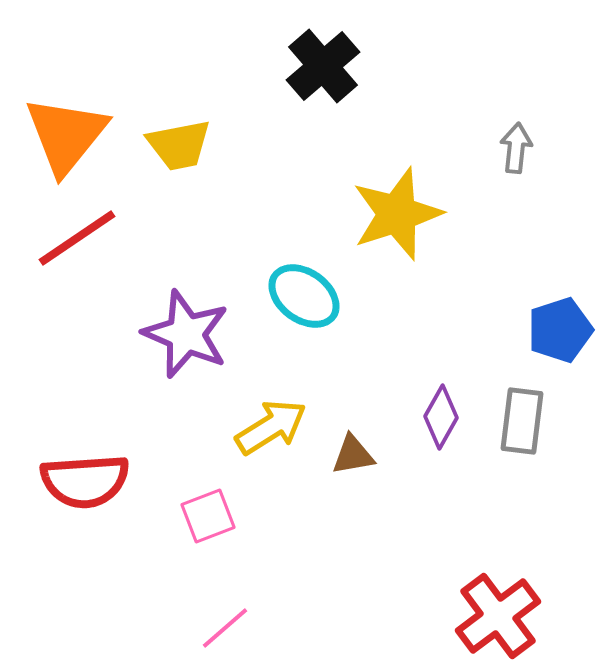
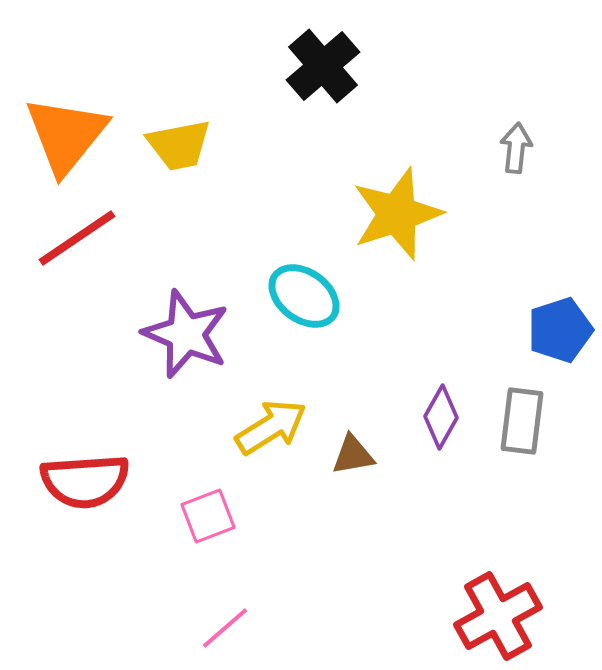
red cross: rotated 8 degrees clockwise
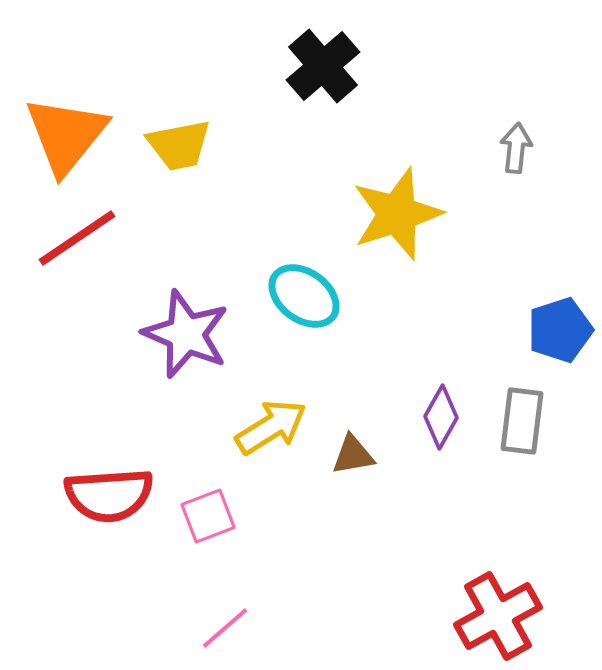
red semicircle: moved 24 px right, 14 px down
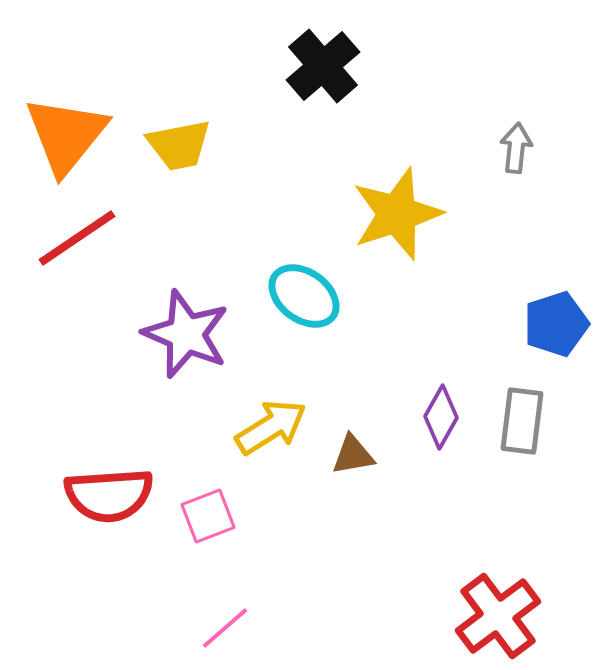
blue pentagon: moved 4 px left, 6 px up
red cross: rotated 8 degrees counterclockwise
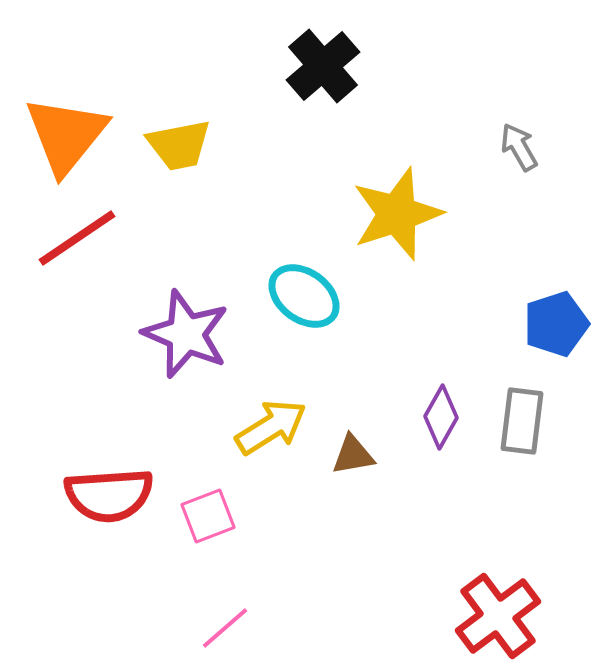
gray arrow: moved 3 px right, 1 px up; rotated 36 degrees counterclockwise
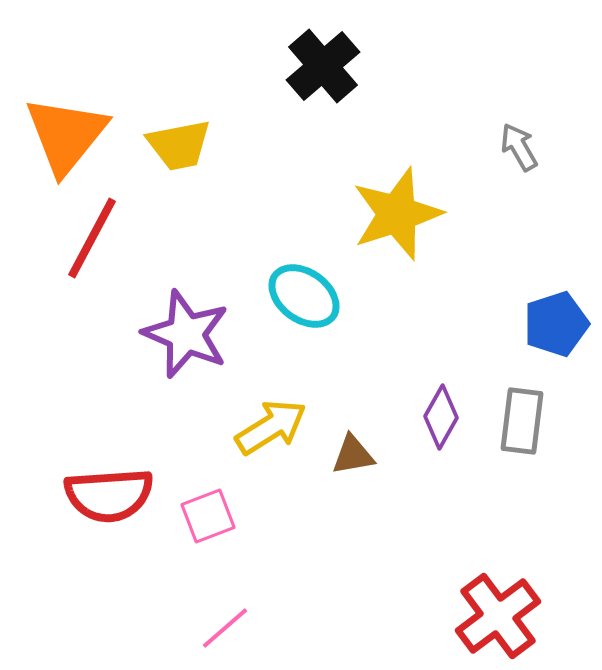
red line: moved 15 px right; rotated 28 degrees counterclockwise
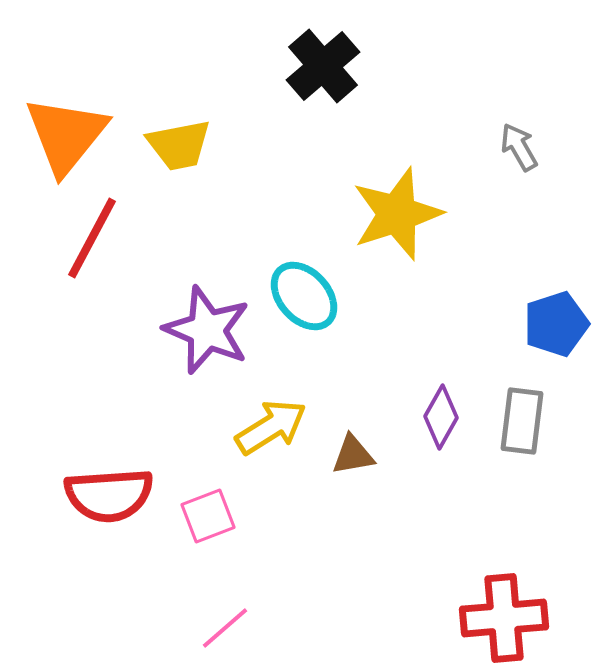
cyan ellipse: rotated 12 degrees clockwise
purple star: moved 21 px right, 4 px up
red cross: moved 6 px right, 2 px down; rotated 32 degrees clockwise
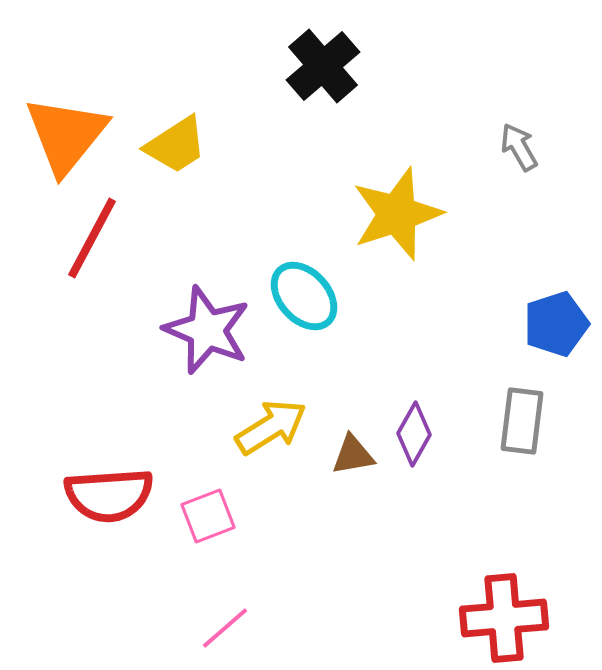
yellow trapezoid: moved 3 px left; rotated 22 degrees counterclockwise
purple diamond: moved 27 px left, 17 px down
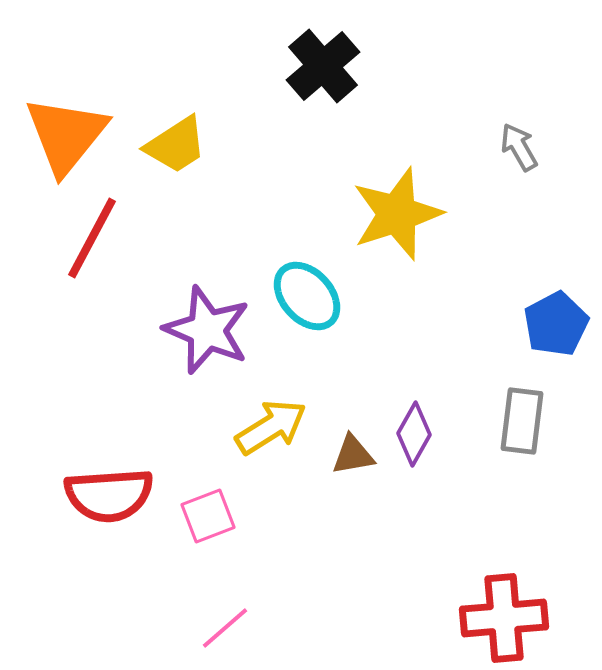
cyan ellipse: moved 3 px right
blue pentagon: rotated 10 degrees counterclockwise
